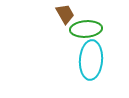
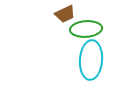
brown trapezoid: rotated 95 degrees clockwise
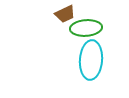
green ellipse: moved 1 px up
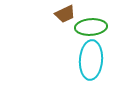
green ellipse: moved 5 px right, 1 px up
